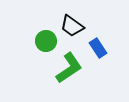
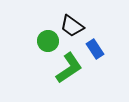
green circle: moved 2 px right
blue rectangle: moved 3 px left, 1 px down
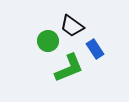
green L-shape: rotated 12 degrees clockwise
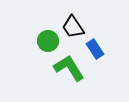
black trapezoid: moved 1 px right, 1 px down; rotated 20 degrees clockwise
green L-shape: rotated 100 degrees counterclockwise
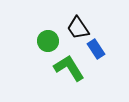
black trapezoid: moved 5 px right, 1 px down
blue rectangle: moved 1 px right
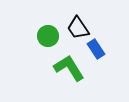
green circle: moved 5 px up
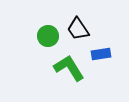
black trapezoid: moved 1 px down
blue rectangle: moved 5 px right, 5 px down; rotated 66 degrees counterclockwise
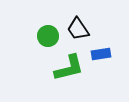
green L-shape: rotated 108 degrees clockwise
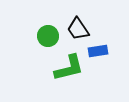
blue rectangle: moved 3 px left, 3 px up
